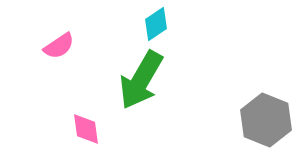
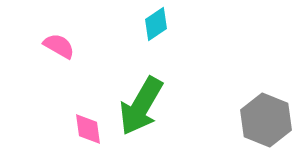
pink semicircle: rotated 116 degrees counterclockwise
green arrow: moved 26 px down
pink diamond: moved 2 px right
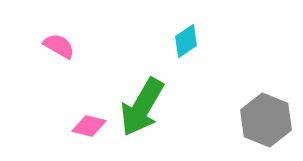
cyan diamond: moved 30 px right, 17 px down
green arrow: moved 1 px right, 1 px down
pink diamond: moved 1 px right, 3 px up; rotated 68 degrees counterclockwise
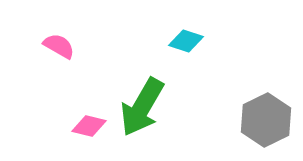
cyan diamond: rotated 52 degrees clockwise
gray hexagon: rotated 12 degrees clockwise
